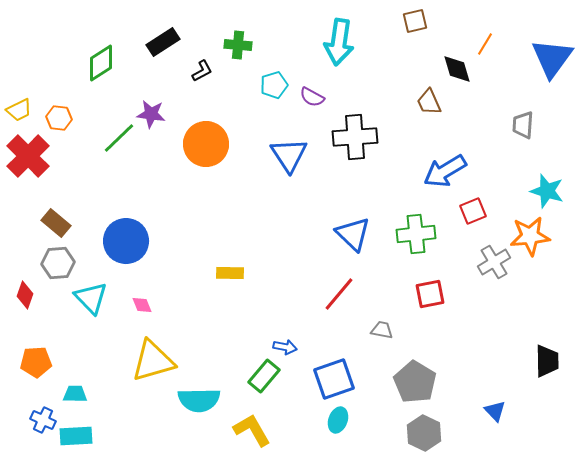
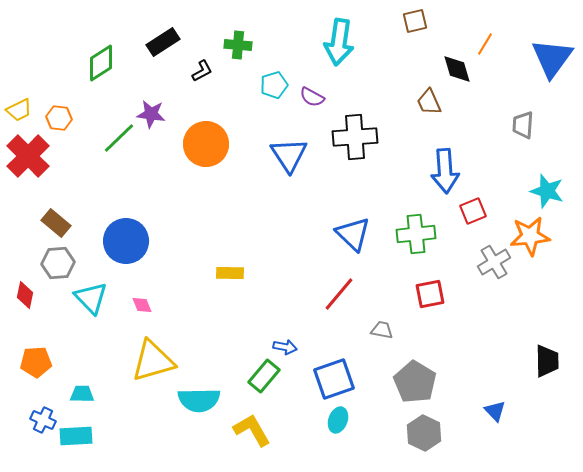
blue arrow at (445, 171): rotated 63 degrees counterclockwise
red diamond at (25, 295): rotated 8 degrees counterclockwise
cyan trapezoid at (75, 394): moved 7 px right
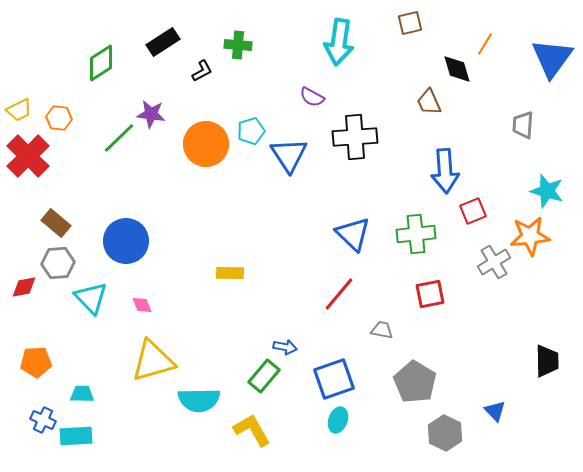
brown square at (415, 21): moved 5 px left, 2 px down
cyan pentagon at (274, 85): moved 23 px left, 46 px down
red diamond at (25, 295): moved 1 px left, 8 px up; rotated 68 degrees clockwise
gray hexagon at (424, 433): moved 21 px right
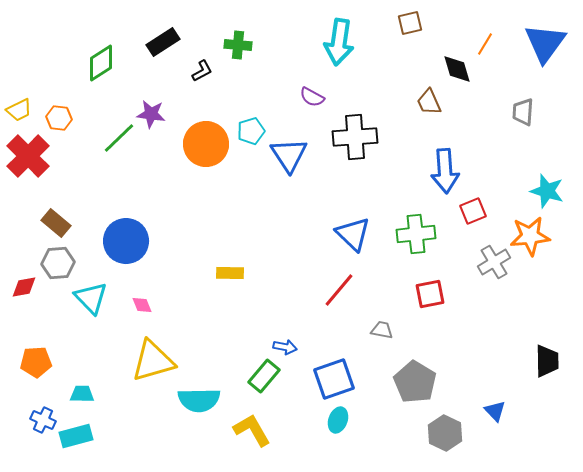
blue triangle at (552, 58): moved 7 px left, 15 px up
gray trapezoid at (523, 125): moved 13 px up
red line at (339, 294): moved 4 px up
cyan rectangle at (76, 436): rotated 12 degrees counterclockwise
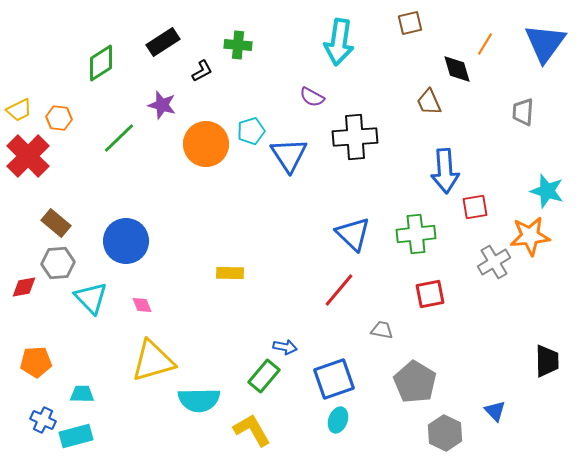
purple star at (151, 114): moved 11 px right, 9 px up; rotated 8 degrees clockwise
red square at (473, 211): moved 2 px right, 4 px up; rotated 12 degrees clockwise
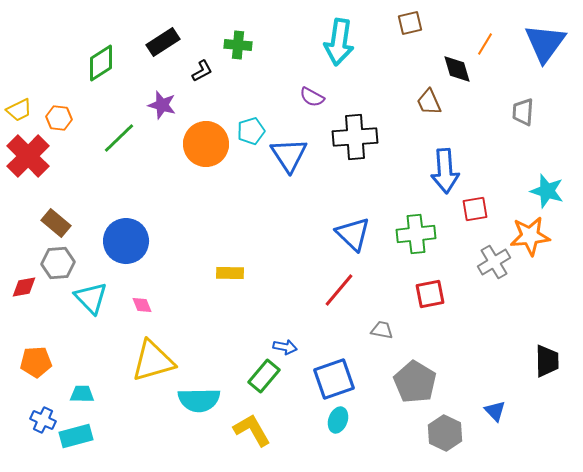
red square at (475, 207): moved 2 px down
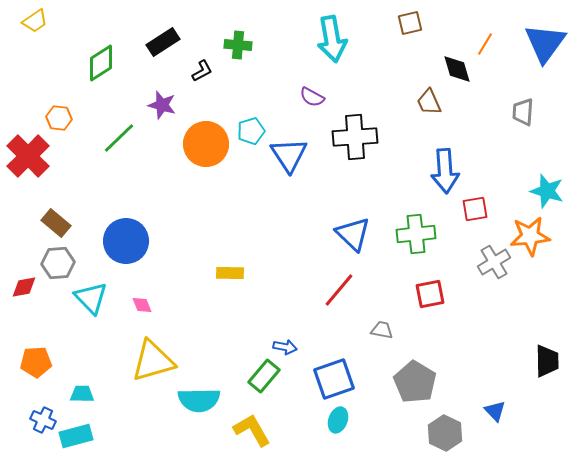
cyan arrow at (339, 42): moved 7 px left, 3 px up; rotated 18 degrees counterclockwise
yellow trapezoid at (19, 110): moved 16 px right, 89 px up; rotated 8 degrees counterclockwise
